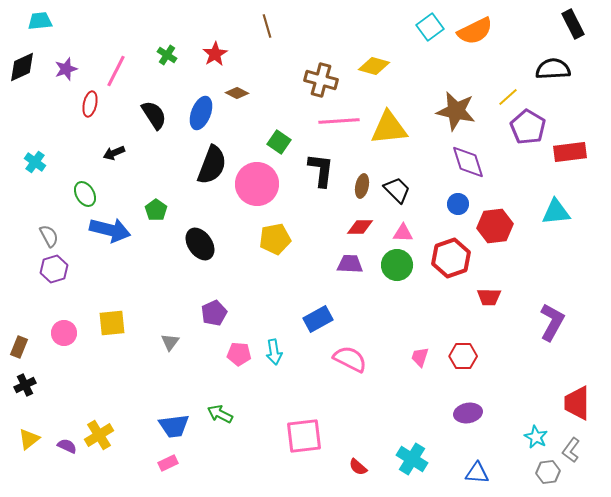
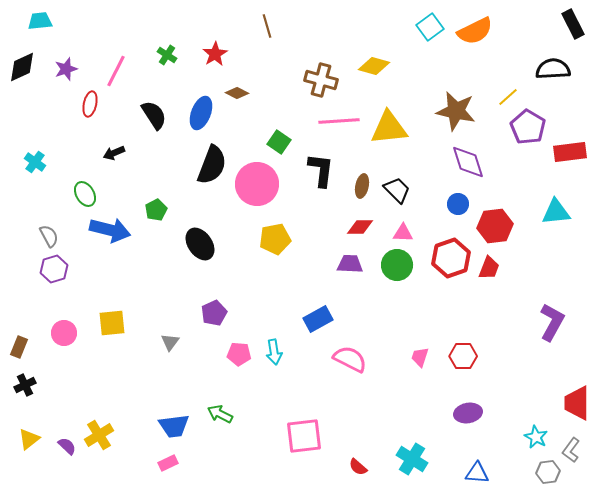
green pentagon at (156, 210): rotated 10 degrees clockwise
red trapezoid at (489, 297): moved 29 px up; rotated 70 degrees counterclockwise
purple semicircle at (67, 446): rotated 18 degrees clockwise
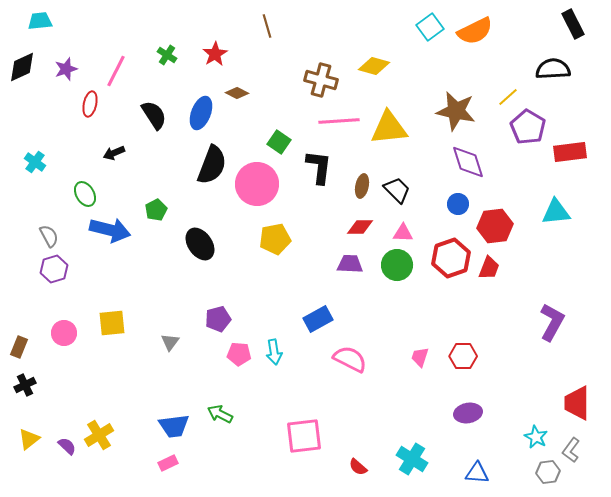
black L-shape at (321, 170): moved 2 px left, 3 px up
purple pentagon at (214, 313): moved 4 px right, 6 px down; rotated 10 degrees clockwise
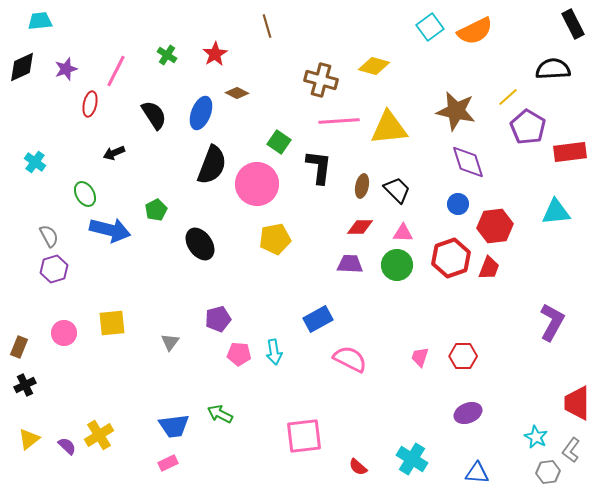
purple ellipse at (468, 413): rotated 12 degrees counterclockwise
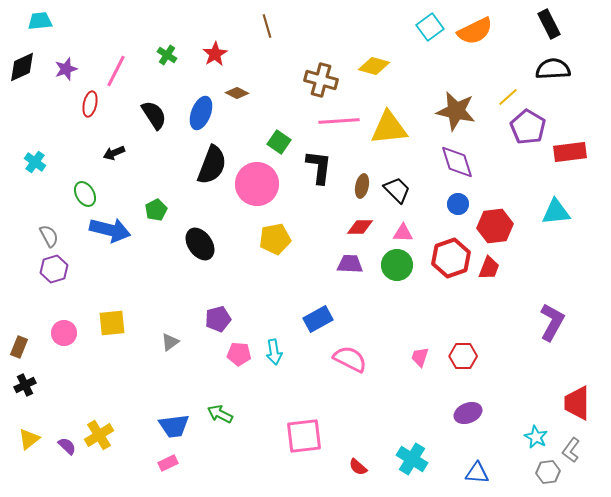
black rectangle at (573, 24): moved 24 px left
purple diamond at (468, 162): moved 11 px left
gray triangle at (170, 342): rotated 18 degrees clockwise
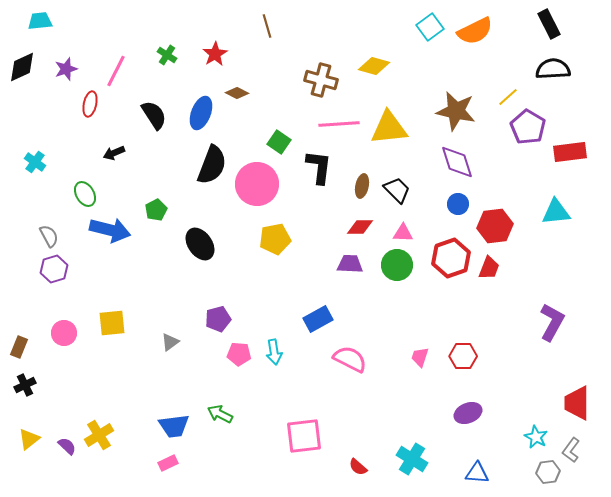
pink line at (339, 121): moved 3 px down
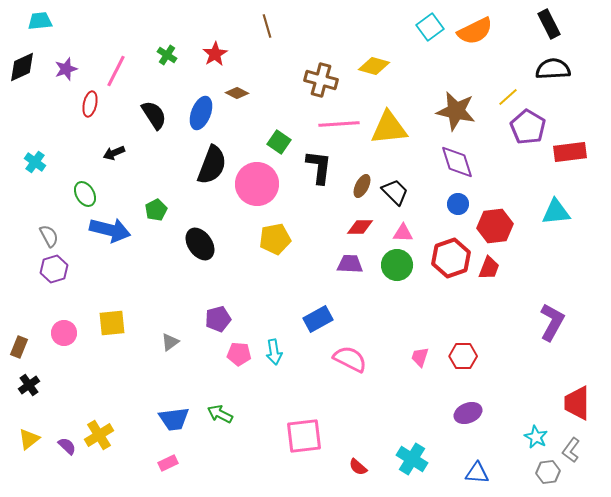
brown ellipse at (362, 186): rotated 15 degrees clockwise
black trapezoid at (397, 190): moved 2 px left, 2 px down
black cross at (25, 385): moved 4 px right; rotated 10 degrees counterclockwise
blue trapezoid at (174, 426): moved 7 px up
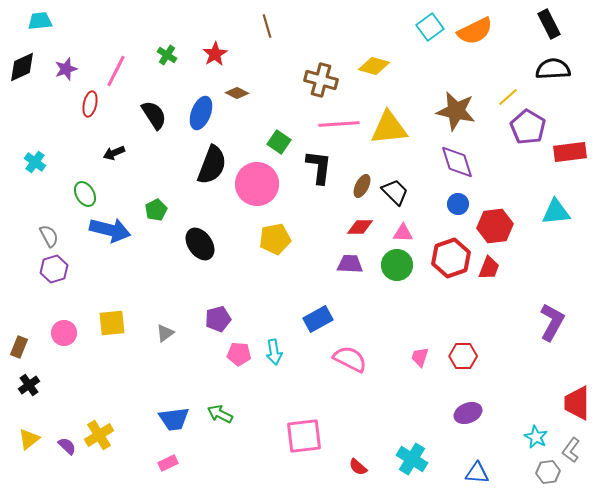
gray triangle at (170, 342): moved 5 px left, 9 px up
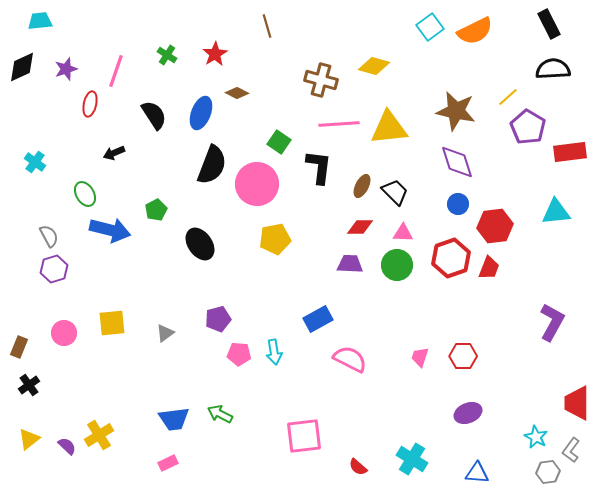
pink line at (116, 71): rotated 8 degrees counterclockwise
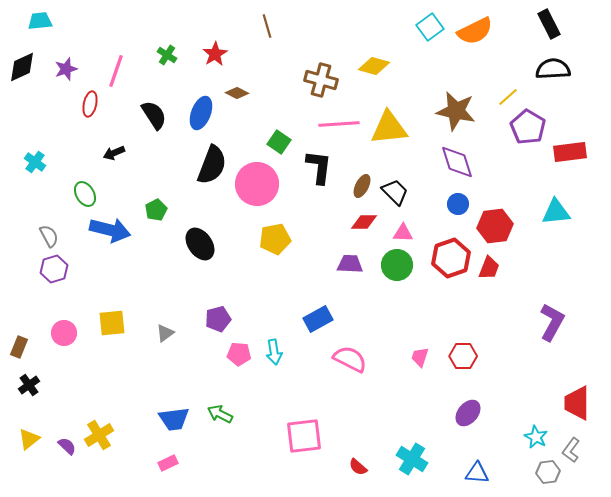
red diamond at (360, 227): moved 4 px right, 5 px up
purple ellipse at (468, 413): rotated 28 degrees counterclockwise
